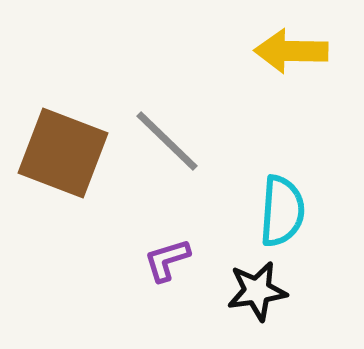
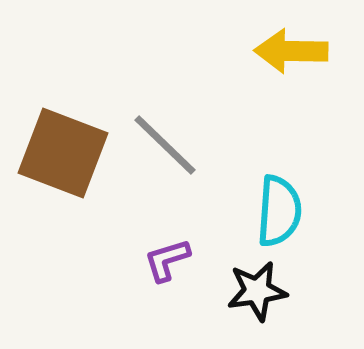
gray line: moved 2 px left, 4 px down
cyan semicircle: moved 3 px left
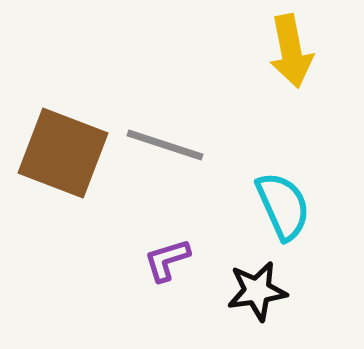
yellow arrow: rotated 102 degrees counterclockwise
gray line: rotated 26 degrees counterclockwise
cyan semicircle: moved 4 px right, 5 px up; rotated 28 degrees counterclockwise
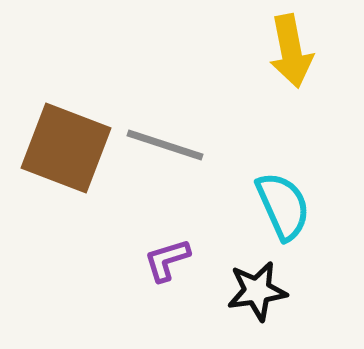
brown square: moved 3 px right, 5 px up
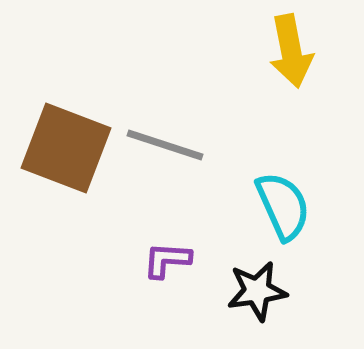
purple L-shape: rotated 21 degrees clockwise
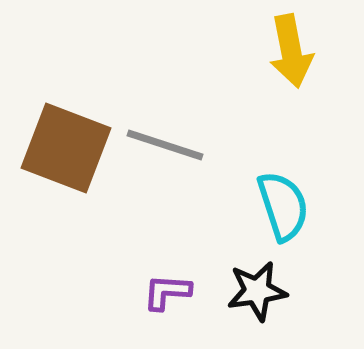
cyan semicircle: rotated 6 degrees clockwise
purple L-shape: moved 32 px down
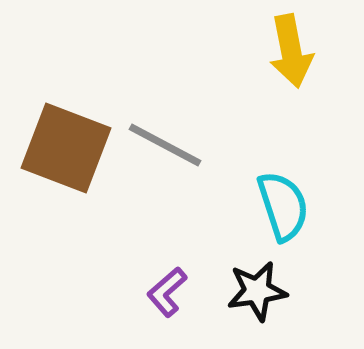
gray line: rotated 10 degrees clockwise
purple L-shape: rotated 45 degrees counterclockwise
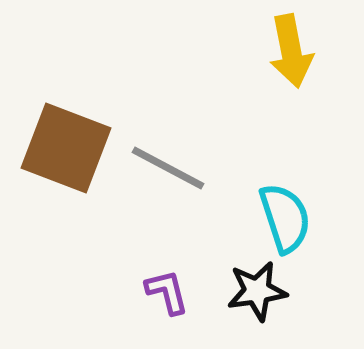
gray line: moved 3 px right, 23 px down
cyan semicircle: moved 2 px right, 12 px down
purple L-shape: rotated 117 degrees clockwise
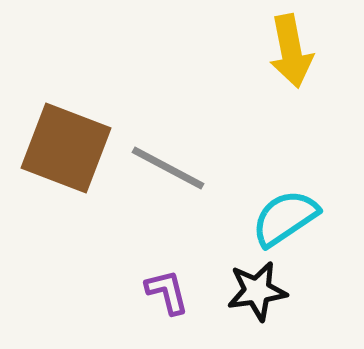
cyan semicircle: rotated 106 degrees counterclockwise
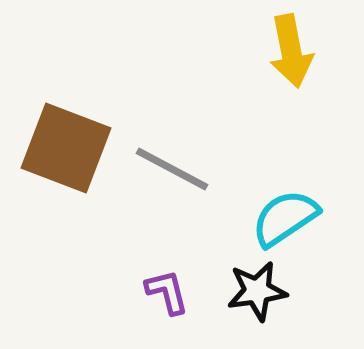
gray line: moved 4 px right, 1 px down
